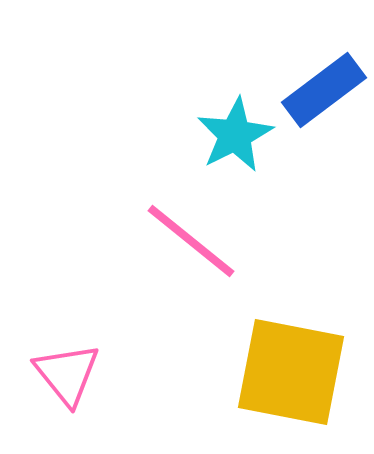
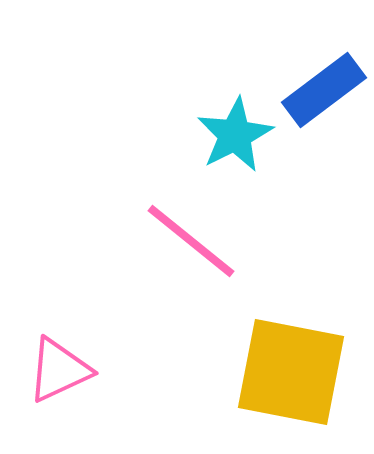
pink triangle: moved 8 px left, 4 px up; rotated 44 degrees clockwise
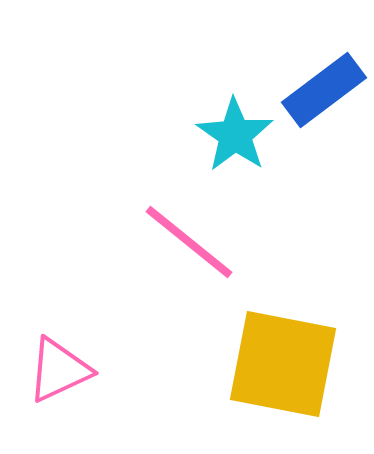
cyan star: rotated 10 degrees counterclockwise
pink line: moved 2 px left, 1 px down
yellow square: moved 8 px left, 8 px up
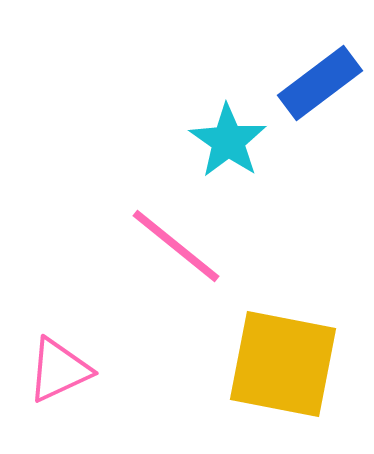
blue rectangle: moved 4 px left, 7 px up
cyan star: moved 7 px left, 6 px down
pink line: moved 13 px left, 4 px down
